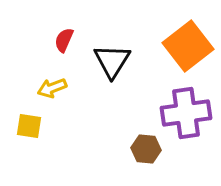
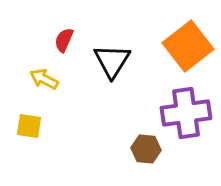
yellow arrow: moved 8 px left, 9 px up; rotated 48 degrees clockwise
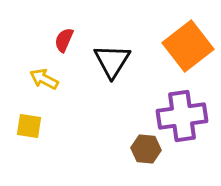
purple cross: moved 4 px left, 3 px down
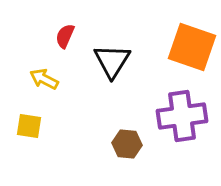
red semicircle: moved 1 px right, 4 px up
orange square: moved 4 px right, 1 px down; rotated 33 degrees counterclockwise
brown hexagon: moved 19 px left, 5 px up
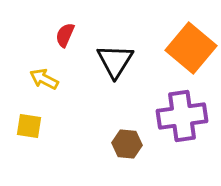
red semicircle: moved 1 px up
orange square: moved 1 px left, 1 px down; rotated 21 degrees clockwise
black triangle: moved 3 px right
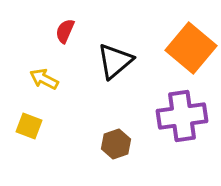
red semicircle: moved 4 px up
black triangle: rotated 18 degrees clockwise
yellow square: rotated 12 degrees clockwise
brown hexagon: moved 11 px left; rotated 24 degrees counterclockwise
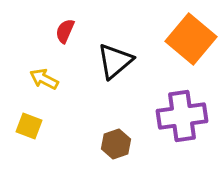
orange square: moved 9 px up
